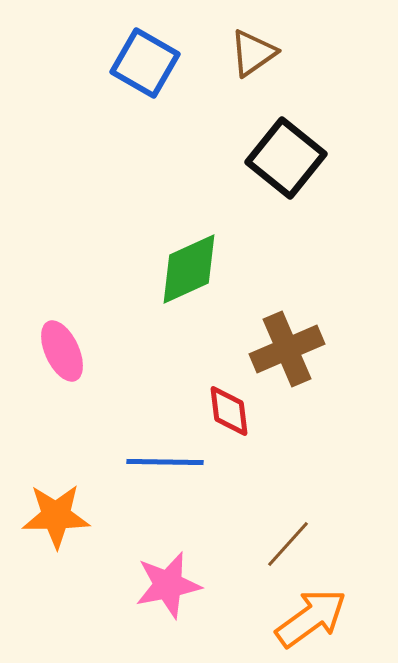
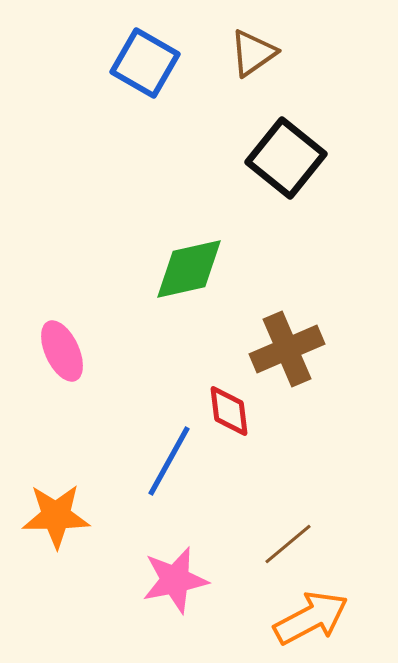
green diamond: rotated 12 degrees clockwise
blue line: moved 4 px right, 1 px up; rotated 62 degrees counterclockwise
brown line: rotated 8 degrees clockwise
pink star: moved 7 px right, 5 px up
orange arrow: rotated 8 degrees clockwise
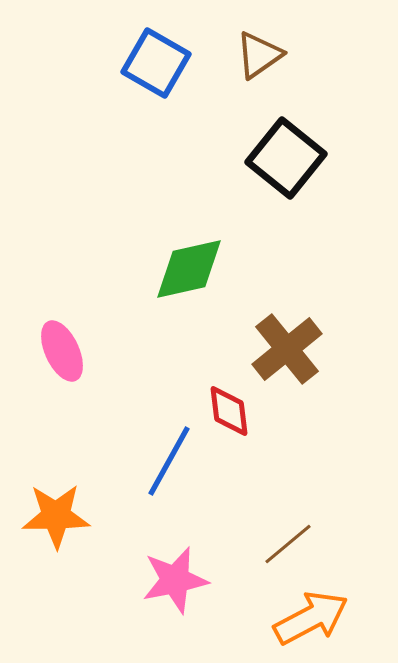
brown triangle: moved 6 px right, 2 px down
blue square: moved 11 px right
brown cross: rotated 16 degrees counterclockwise
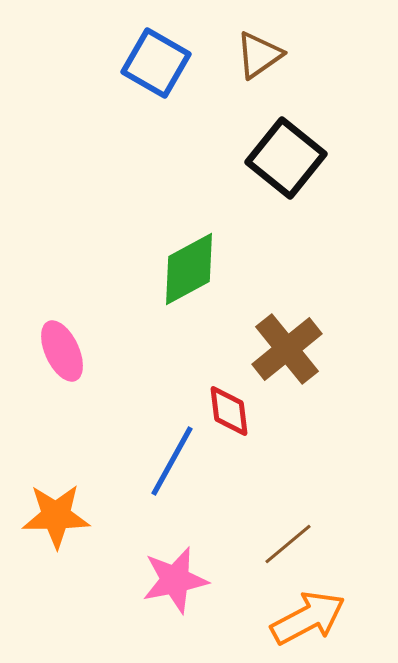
green diamond: rotated 16 degrees counterclockwise
blue line: moved 3 px right
orange arrow: moved 3 px left
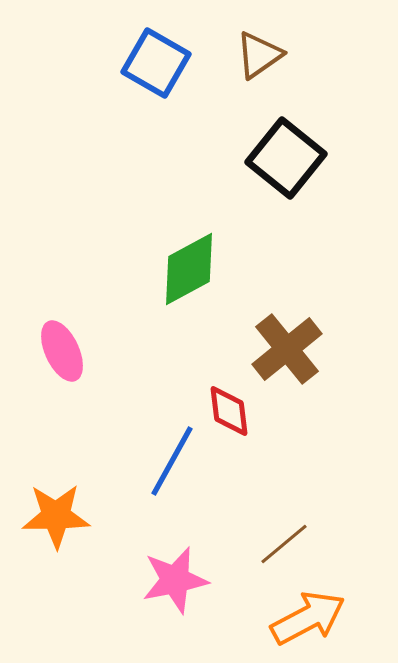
brown line: moved 4 px left
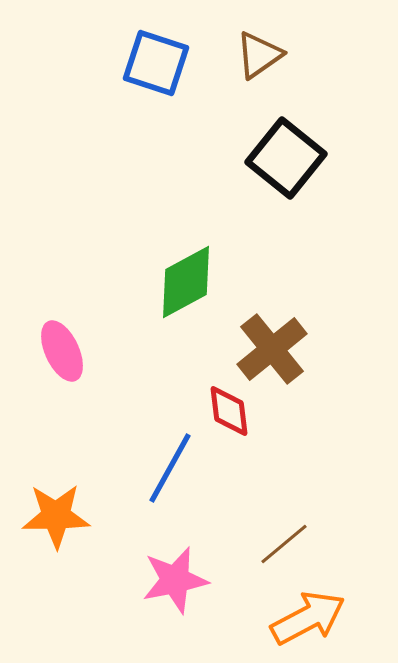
blue square: rotated 12 degrees counterclockwise
green diamond: moved 3 px left, 13 px down
brown cross: moved 15 px left
blue line: moved 2 px left, 7 px down
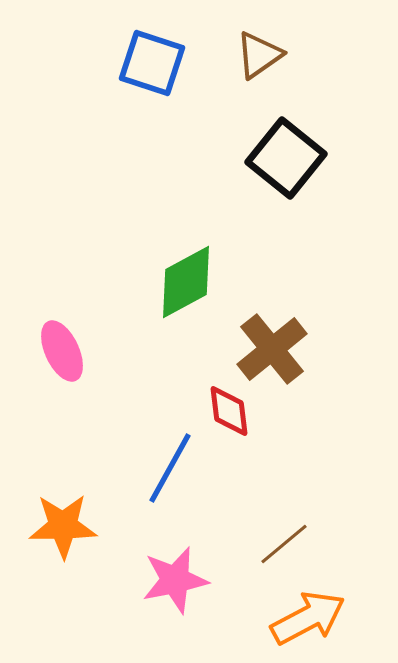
blue square: moved 4 px left
orange star: moved 7 px right, 10 px down
